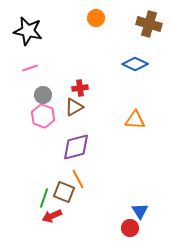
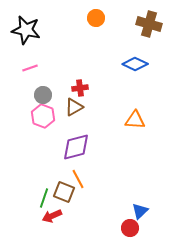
black star: moved 2 px left, 1 px up
blue triangle: rotated 18 degrees clockwise
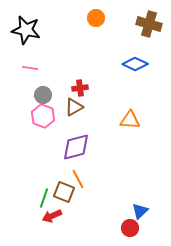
pink line: rotated 28 degrees clockwise
orange triangle: moved 5 px left
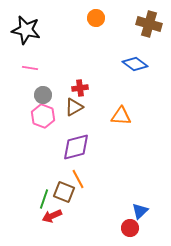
blue diamond: rotated 10 degrees clockwise
orange triangle: moved 9 px left, 4 px up
green line: moved 1 px down
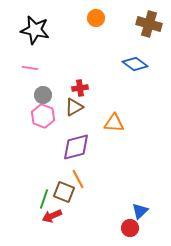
black star: moved 9 px right
orange triangle: moved 7 px left, 7 px down
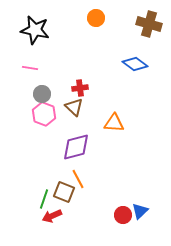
gray circle: moved 1 px left, 1 px up
brown triangle: rotated 48 degrees counterclockwise
pink hexagon: moved 1 px right, 2 px up
red circle: moved 7 px left, 13 px up
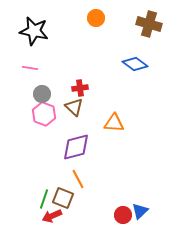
black star: moved 1 px left, 1 px down
brown square: moved 1 px left, 6 px down
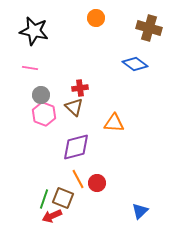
brown cross: moved 4 px down
gray circle: moved 1 px left, 1 px down
red circle: moved 26 px left, 32 px up
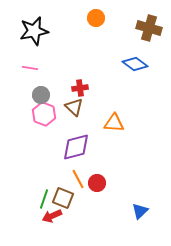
black star: rotated 24 degrees counterclockwise
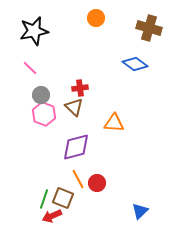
pink line: rotated 35 degrees clockwise
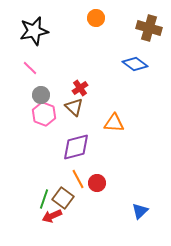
red cross: rotated 28 degrees counterclockwise
brown square: rotated 15 degrees clockwise
